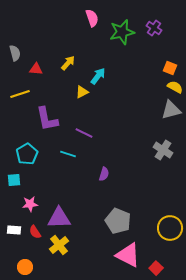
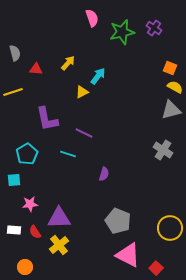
yellow line: moved 7 px left, 2 px up
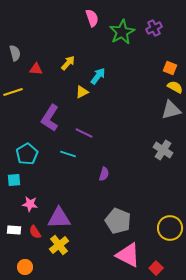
purple cross: rotated 28 degrees clockwise
green star: rotated 15 degrees counterclockwise
purple L-shape: moved 3 px right, 1 px up; rotated 44 degrees clockwise
pink star: rotated 14 degrees clockwise
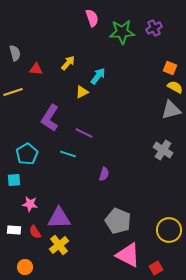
green star: rotated 25 degrees clockwise
yellow circle: moved 1 px left, 2 px down
red square: rotated 16 degrees clockwise
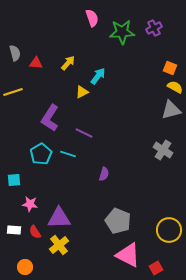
red triangle: moved 6 px up
cyan pentagon: moved 14 px right
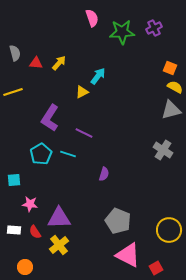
yellow arrow: moved 9 px left
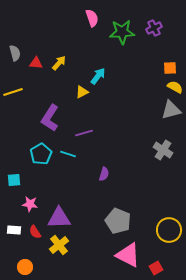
orange square: rotated 24 degrees counterclockwise
purple line: rotated 42 degrees counterclockwise
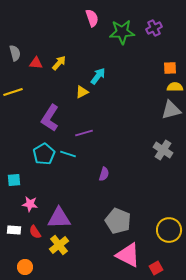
yellow semicircle: rotated 28 degrees counterclockwise
cyan pentagon: moved 3 px right
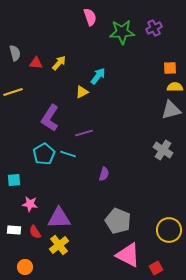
pink semicircle: moved 2 px left, 1 px up
